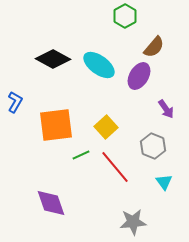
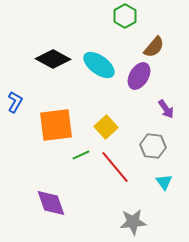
gray hexagon: rotated 15 degrees counterclockwise
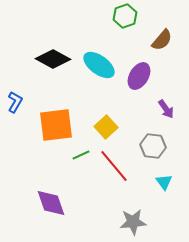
green hexagon: rotated 10 degrees clockwise
brown semicircle: moved 8 px right, 7 px up
red line: moved 1 px left, 1 px up
